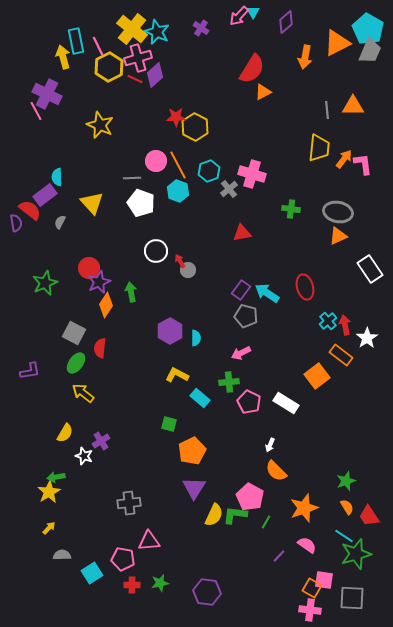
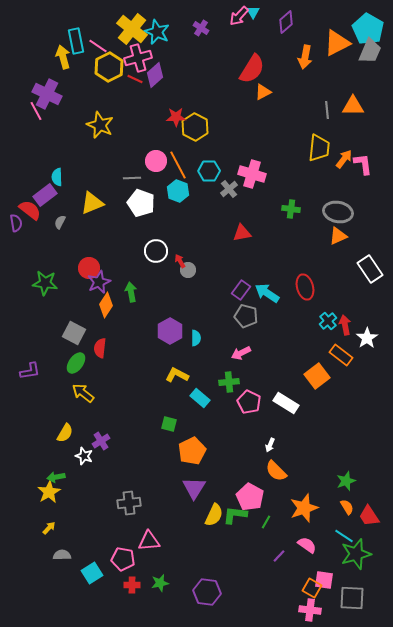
pink line at (98, 46): rotated 30 degrees counterclockwise
cyan hexagon at (209, 171): rotated 20 degrees clockwise
yellow triangle at (92, 203): rotated 50 degrees clockwise
green star at (45, 283): rotated 30 degrees clockwise
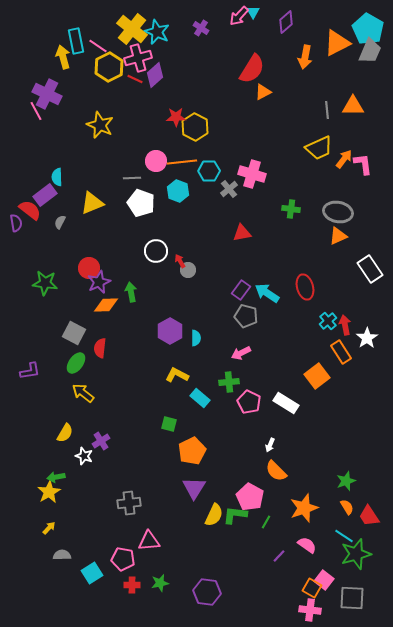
yellow trapezoid at (319, 148): rotated 60 degrees clockwise
orange line at (178, 165): moved 4 px right, 3 px up; rotated 68 degrees counterclockwise
orange diamond at (106, 305): rotated 55 degrees clockwise
orange rectangle at (341, 355): moved 3 px up; rotated 20 degrees clockwise
pink square at (324, 580): rotated 30 degrees clockwise
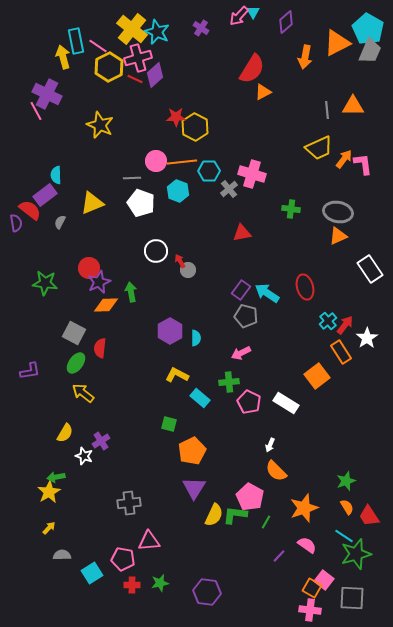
cyan semicircle at (57, 177): moved 1 px left, 2 px up
red arrow at (345, 325): rotated 48 degrees clockwise
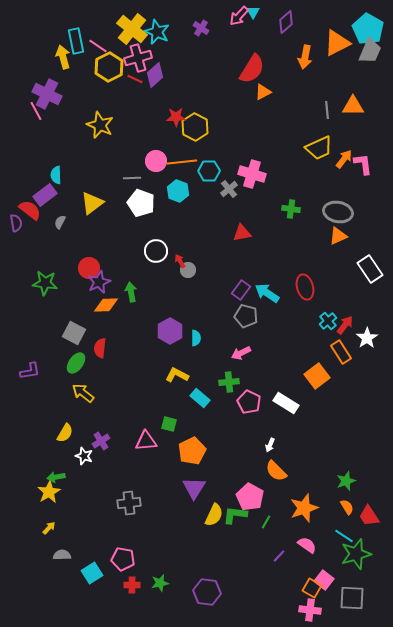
yellow triangle at (92, 203): rotated 15 degrees counterclockwise
pink triangle at (149, 541): moved 3 px left, 100 px up
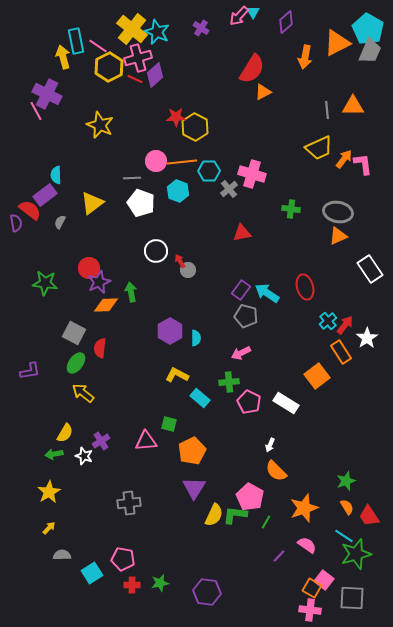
green arrow at (56, 477): moved 2 px left, 23 px up
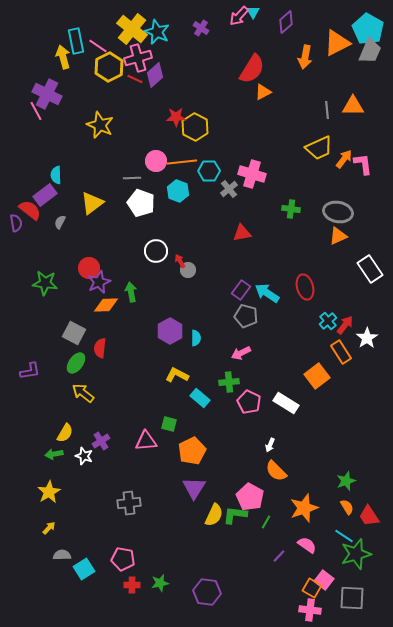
cyan square at (92, 573): moved 8 px left, 4 px up
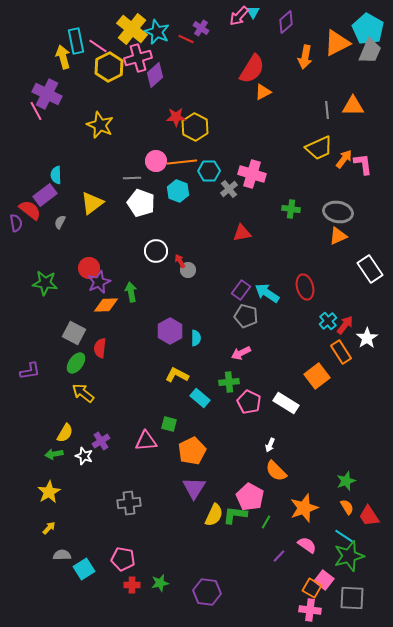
red line at (135, 79): moved 51 px right, 40 px up
green star at (356, 554): moved 7 px left, 2 px down
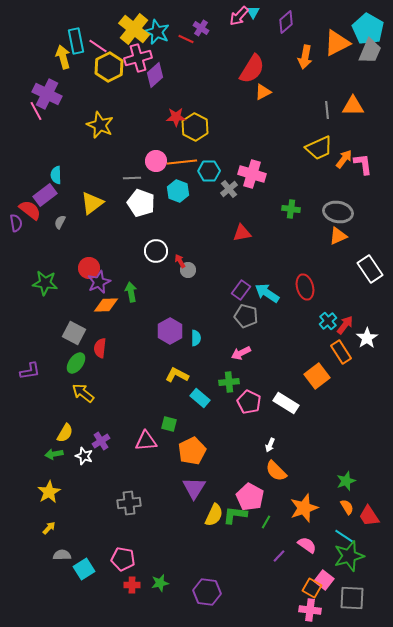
yellow cross at (132, 29): moved 2 px right
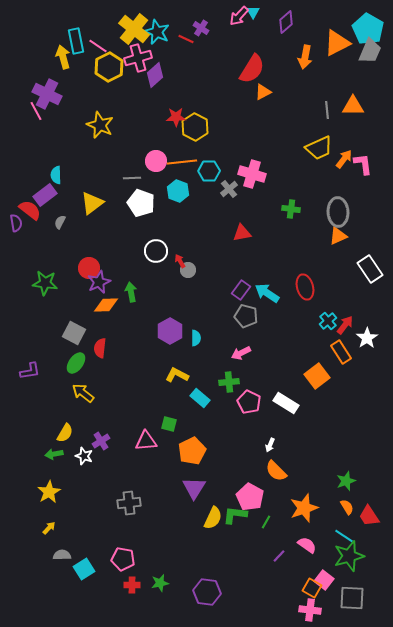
gray ellipse at (338, 212): rotated 76 degrees clockwise
yellow semicircle at (214, 515): moved 1 px left, 3 px down
